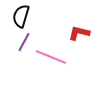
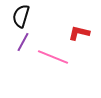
purple line: moved 1 px left
pink line: moved 2 px right
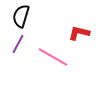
purple line: moved 5 px left, 2 px down
pink line: rotated 8 degrees clockwise
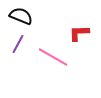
black semicircle: rotated 95 degrees clockwise
red L-shape: rotated 15 degrees counterclockwise
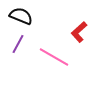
red L-shape: moved 1 px up; rotated 40 degrees counterclockwise
pink line: moved 1 px right
